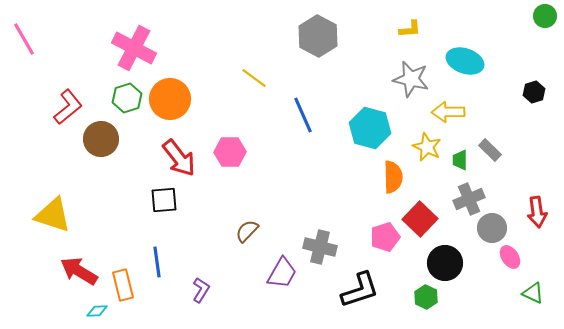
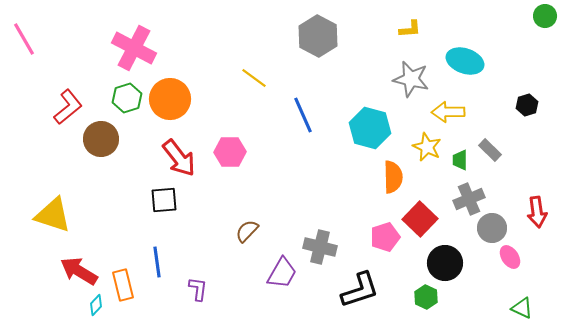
black hexagon at (534, 92): moved 7 px left, 13 px down
purple L-shape at (201, 290): moved 3 px left, 1 px up; rotated 25 degrees counterclockwise
green triangle at (533, 293): moved 11 px left, 15 px down
cyan diamond at (97, 311): moved 1 px left, 6 px up; rotated 45 degrees counterclockwise
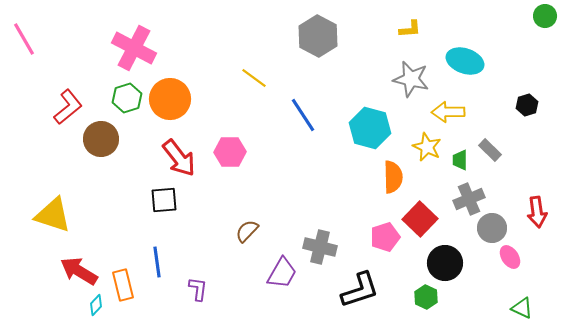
blue line at (303, 115): rotated 9 degrees counterclockwise
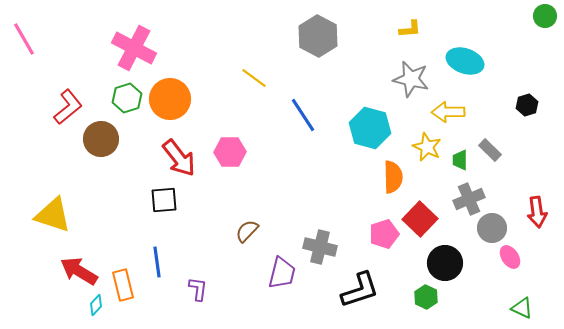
pink pentagon at (385, 237): moved 1 px left, 3 px up
purple trapezoid at (282, 273): rotated 16 degrees counterclockwise
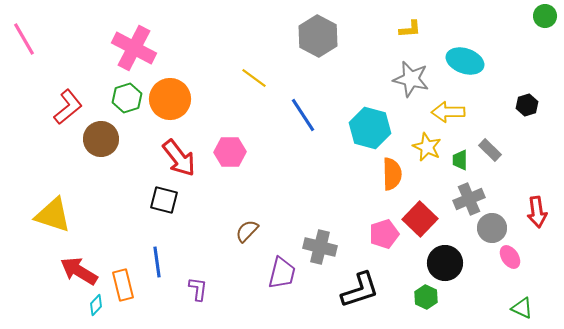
orange semicircle at (393, 177): moved 1 px left, 3 px up
black square at (164, 200): rotated 20 degrees clockwise
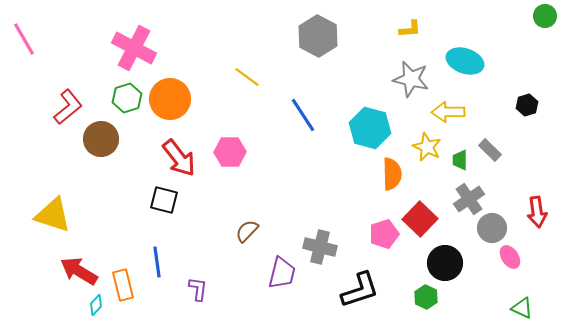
yellow line at (254, 78): moved 7 px left, 1 px up
gray cross at (469, 199): rotated 12 degrees counterclockwise
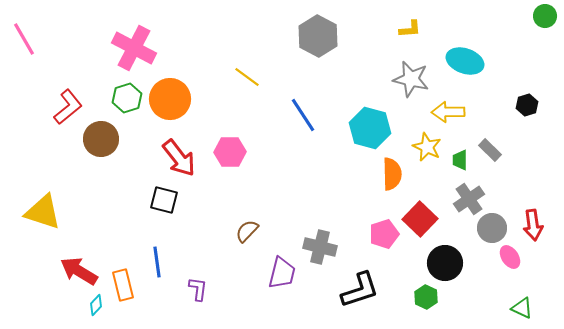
red arrow at (537, 212): moved 4 px left, 13 px down
yellow triangle at (53, 215): moved 10 px left, 3 px up
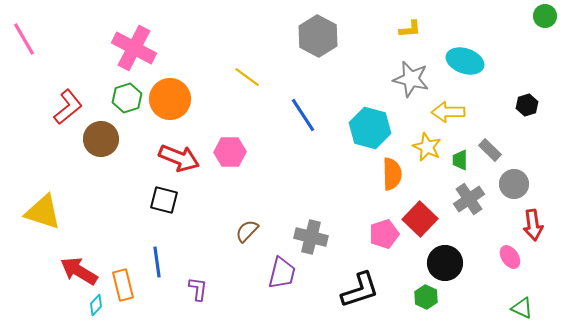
red arrow at (179, 158): rotated 30 degrees counterclockwise
gray circle at (492, 228): moved 22 px right, 44 px up
gray cross at (320, 247): moved 9 px left, 10 px up
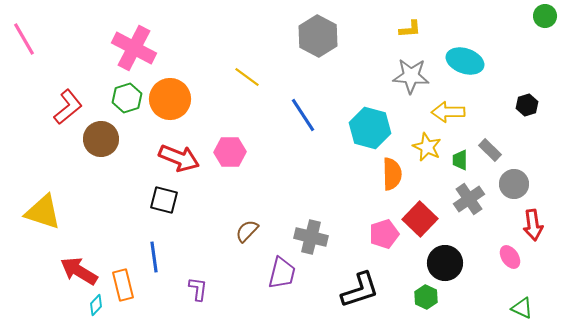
gray star at (411, 79): moved 3 px up; rotated 9 degrees counterclockwise
blue line at (157, 262): moved 3 px left, 5 px up
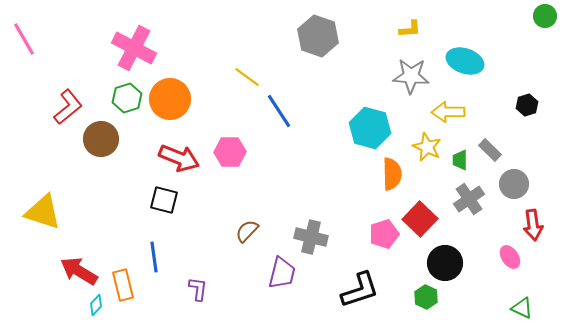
gray hexagon at (318, 36): rotated 9 degrees counterclockwise
blue line at (303, 115): moved 24 px left, 4 px up
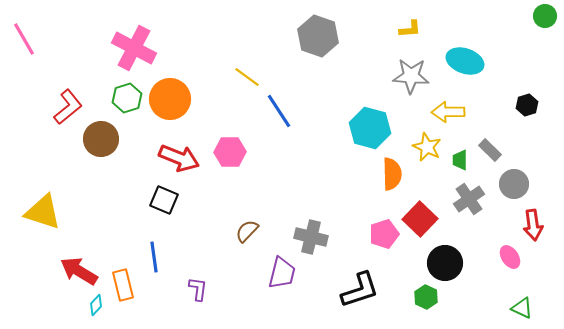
black square at (164, 200): rotated 8 degrees clockwise
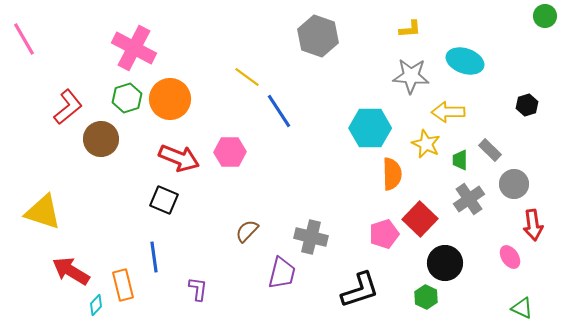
cyan hexagon at (370, 128): rotated 15 degrees counterclockwise
yellow star at (427, 147): moved 1 px left, 3 px up
red arrow at (79, 271): moved 8 px left
